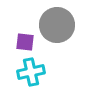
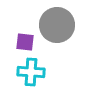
cyan cross: rotated 16 degrees clockwise
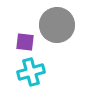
cyan cross: rotated 20 degrees counterclockwise
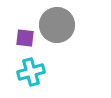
purple square: moved 4 px up
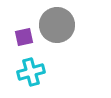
purple square: moved 1 px left, 1 px up; rotated 18 degrees counterclockwise
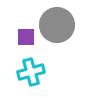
purple square: moved 2 px right; rotated 12 degrees clockwise
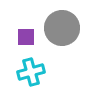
gray circle: moved 5 px right, 3 px down
